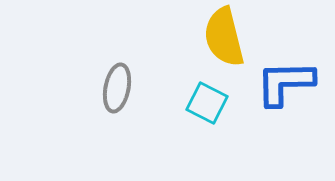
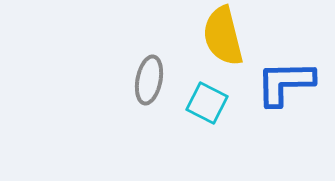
yellow semicircle: moved 1 px left, 1 px up
gray ellipse: moved 32 px right, 8 px up
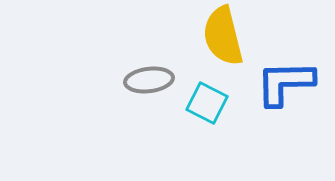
gray ellipse: rotated 72 degrees clockwise
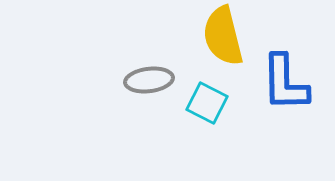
blue L-shape: rotated 90 degrees counterclockwise
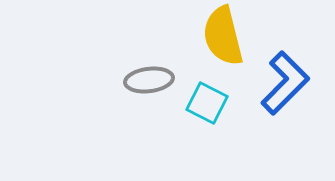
blue L-shape: rotated 134 degrees counterclockwise
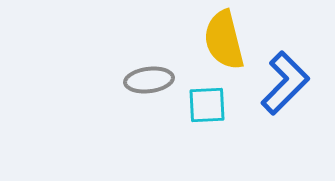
yellow semicircle: moved 1 px right, 4 px down
cyan square: moved 2 px down; rotated 30 degrees counterclockwise
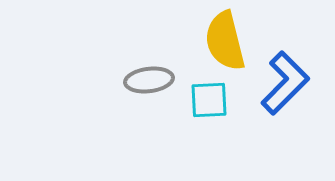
yellow semicircle: moved 1 px right, 1 px down
cyan square: moved 2 px right, 5 px up
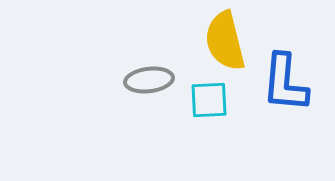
blue L-shape: rotated 140 degrees clockwise
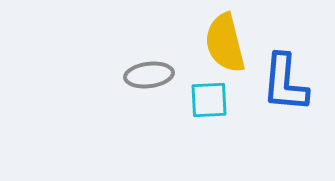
yellow semicircle: moved 2 px down
gray ellipse: moved 5 px up
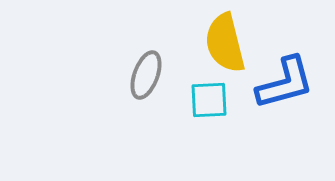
gray ellipse: moved 3 px left; rotated 63 degrees counterclockwise
blue L-shape: rotated 110 degrees counterclockwise
